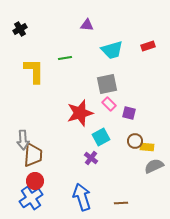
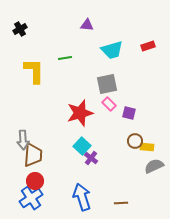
cyan square: moved 19 px left, 9 px down; rotated 18 degrees counterclockwise
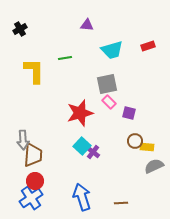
pink rectangle: moved 2 px up
purple cross: moved 2 px right, 6 px up
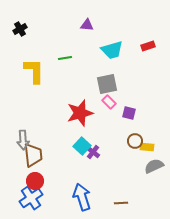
brown trapezoid: rotated 10 degrees counterclockwise
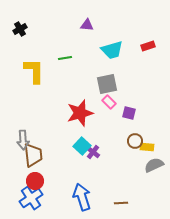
gray semicircle: moved 1 px up
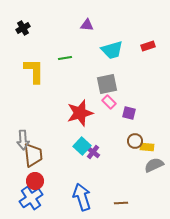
black cross: moved 3 px right, 1 px up
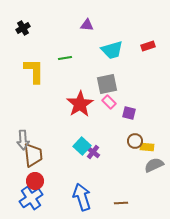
red star: moved 9 px up; rotated 16 degrees counterclockwise
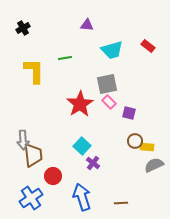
red rectangle: rotated 56 degrees clockwise
purple cross: moved 11 px down
red circle: moved 18 px right, 5 px up
